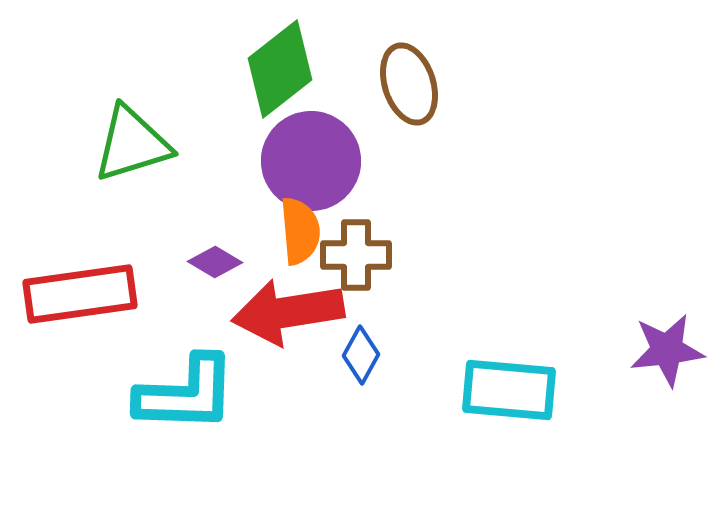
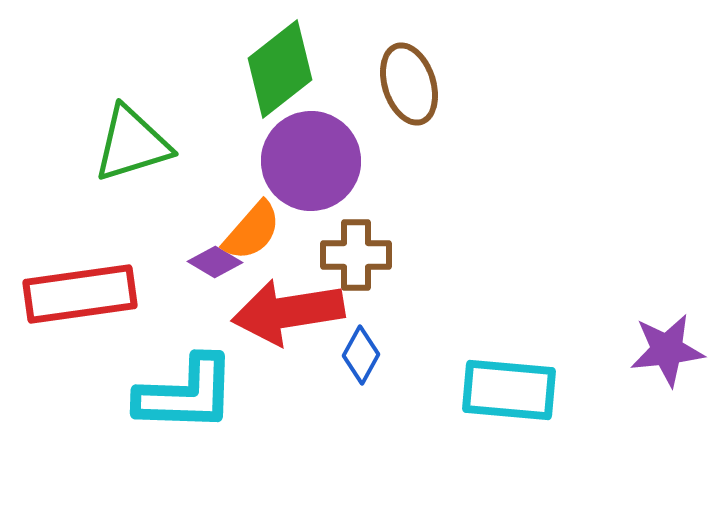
orange semicircle: moved 48 px left; rotated 46 degrees clockwise
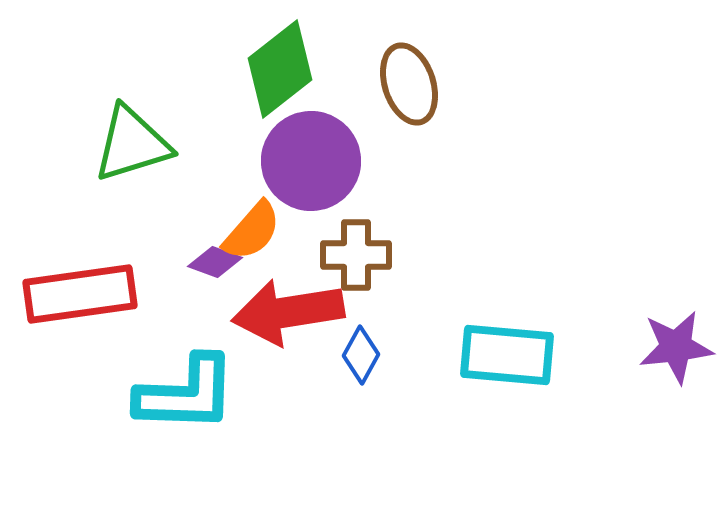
purple diamond: rotated 10 degrees counterclockwise
purple star: moved 9 px right, 3 px up
cyan rectangle: moved 2 px left, 35 px up
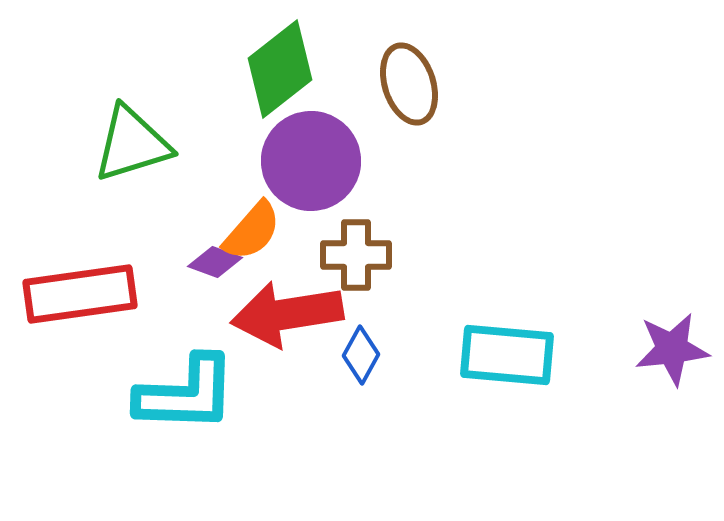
red arrow: moved 1 px left, 2 px down
purple star: moved 4 px left, 2 px down
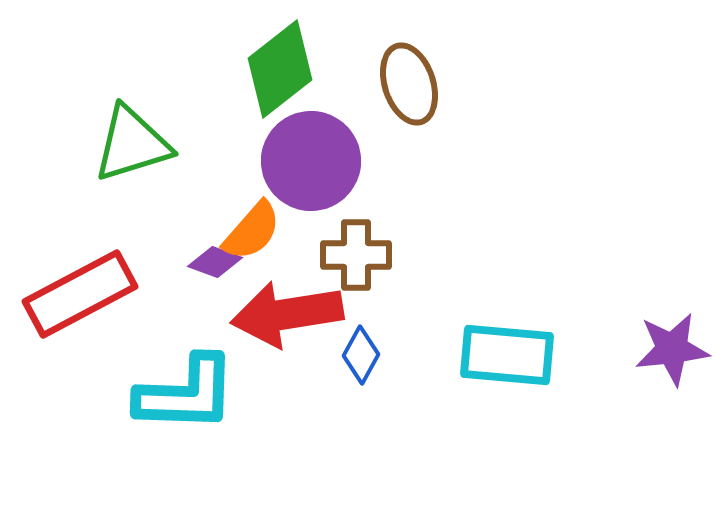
red rectangle: rotated 20 degrees counterclockwise
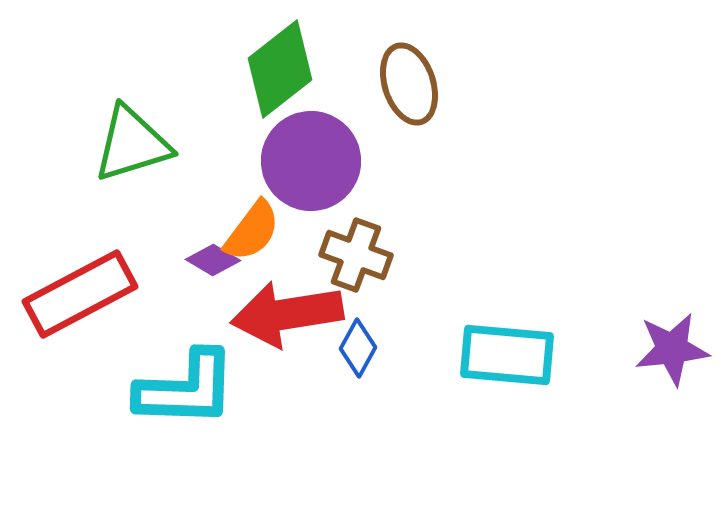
orange semicircle: rotated 4 degrees counterclockwise
brown cross: rotated 20 degrees clockwise
purple diamond: moved 2 px left, 2 px up; rotated 10 degrees clockwise
blue diamond: moved 3 px left, 7 px up
cyan L-shape: moved 5 px up
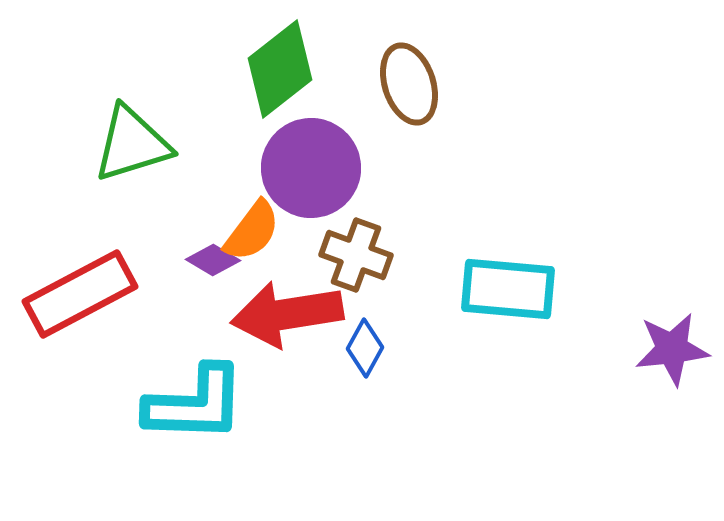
purple circle: moved 7 px down
blue diamond: moved 7 px right
cyan rectangle: moved 1 px right, 66 px up
cyan L-shape: moved 9 px right, 15 px down
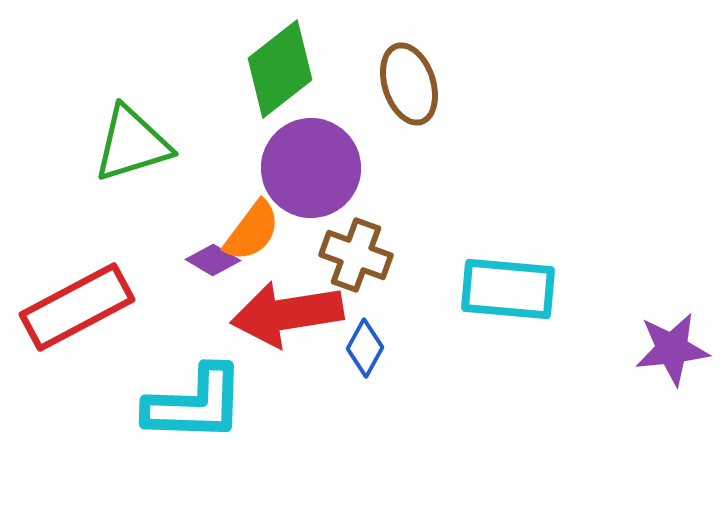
red rectangle: moved 3 px left, 13 px down
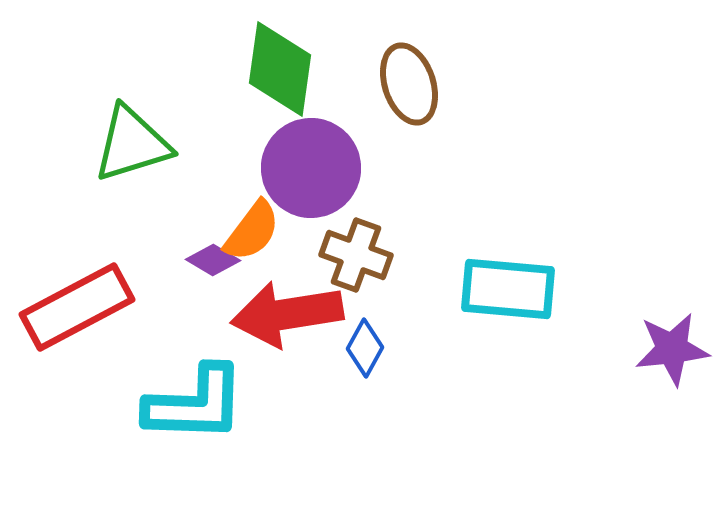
green diamond: rotated 44 degrees counterclockwise
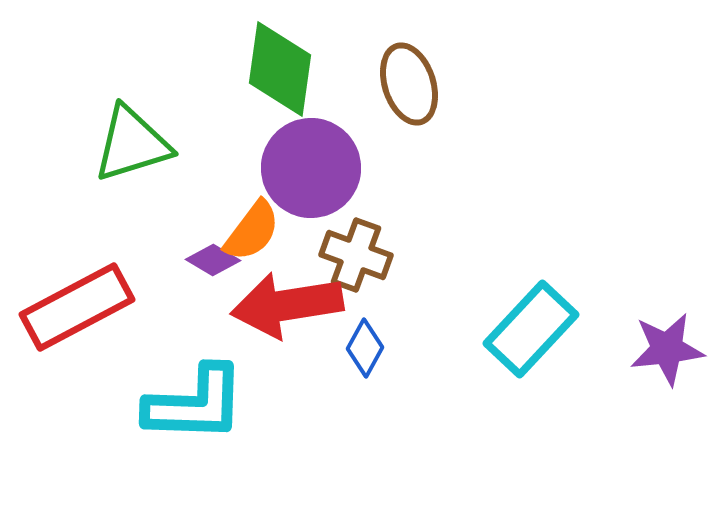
cyan rectangle: moved 23 px right, 40 px down; rotated 52 degrees counterclockwise
red arrow: moved 9 px up
purple star: moved 5 px left
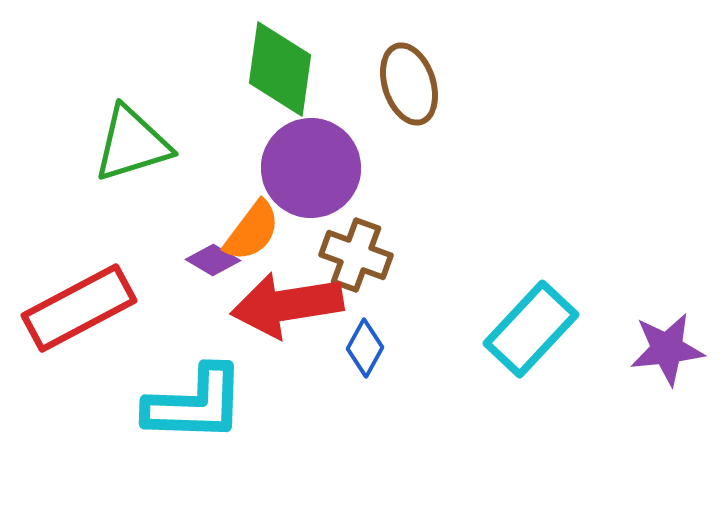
red rectangle: moved 2 px right, 1 px down
